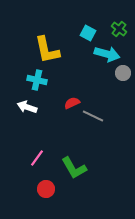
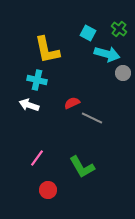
white arrow: moved 2 px right, 2 px up
gray line: moved 1 px left, 2 px down
green L-shape: moved 8 px right, 1 px up
red circle: moved 2 px right, 1 px down
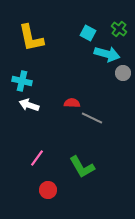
yellow L-shape: moved 16 px left, 12 px up
cyan cross: moved 15 px left, 1 px down
red semicircle: rotated 28 degrees clockwise
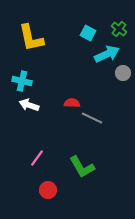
cyan arrow: rotated 40 degrees counterclockwise
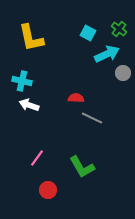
red semicircle: moved 4 px right, 5 px up
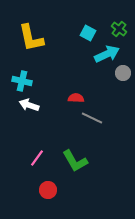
green L-shape: moved 7 px left, 6 px up
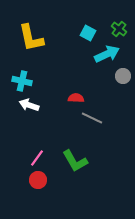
gray circle: moved 3 px down
red circle: moved 10 px left, 10 px up
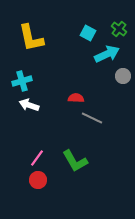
cyan cross: rotated 30 degrees counterclockwise
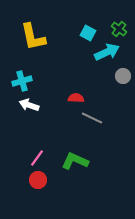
yellow L-shape: moved 2 px right, 1 px up
cyan arrow: moved 2 px up
green L-shape: rotated 144 degrees clockwise
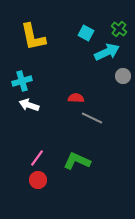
cyan square: moved 2 px left
green L-shape: moved 2 px right
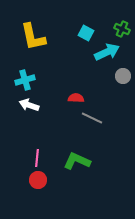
green cross: moved 3 px right; rotated 14 degrees counterclockwise
cyan cross: moved 3 px right, 1 px up
pink line: rotated 30 degrees counterclockwise
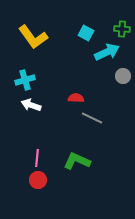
green cross: rotated 21 degrees counterclockwise
yellow L-shape: rotated 24 degrees counterclockwise
white arrow: moved 2 px right
